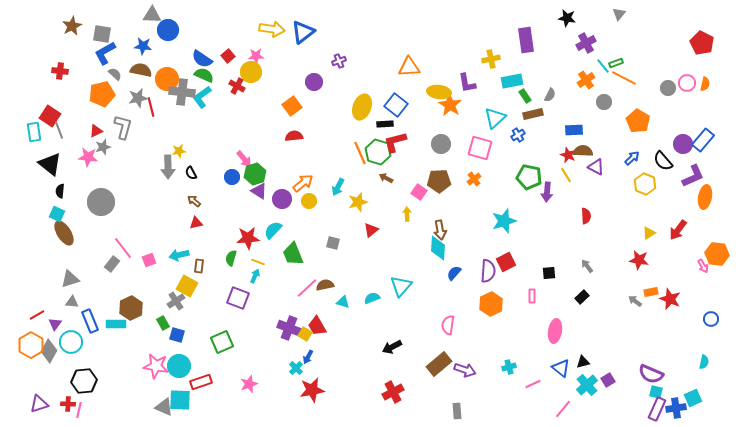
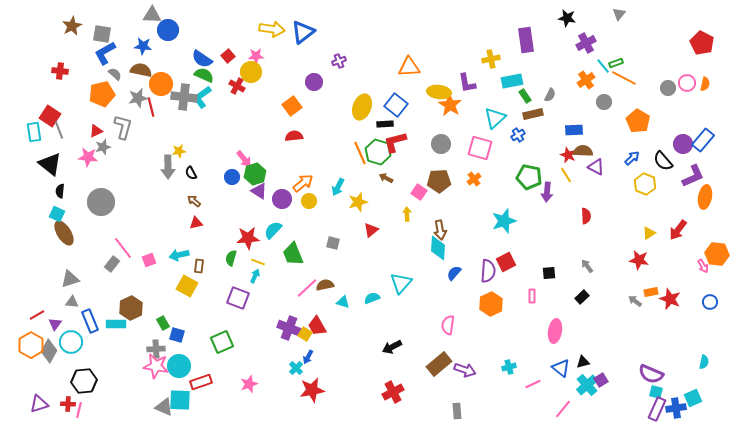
orange circle at (167, 79): moved 6 px left, 5 px down
gray cross at (182, 92): moved 2 px right, 5 px down
cyan triangle at (401, 286): moved 3 px up
gray cross at (176, 301): moved 20 px left, 48 px down; rotated 30 degrees clockwise
blue circle at (711, 319): moved 1 px left, 17 px up
purple square at (608, 380): moved 7 px left
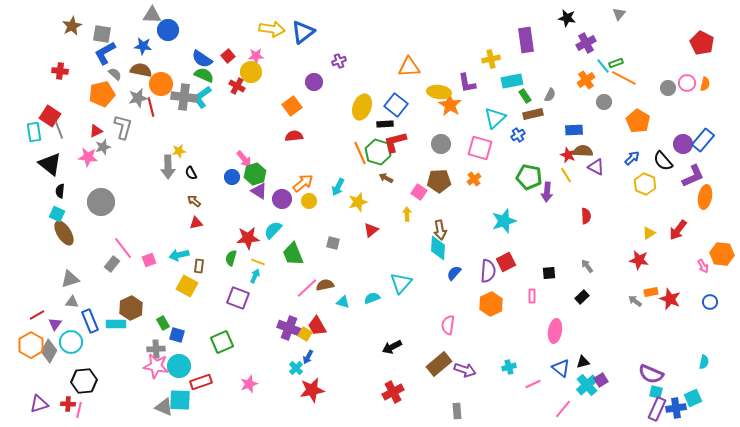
orange hexagon at (717, 254): moved 5 px right
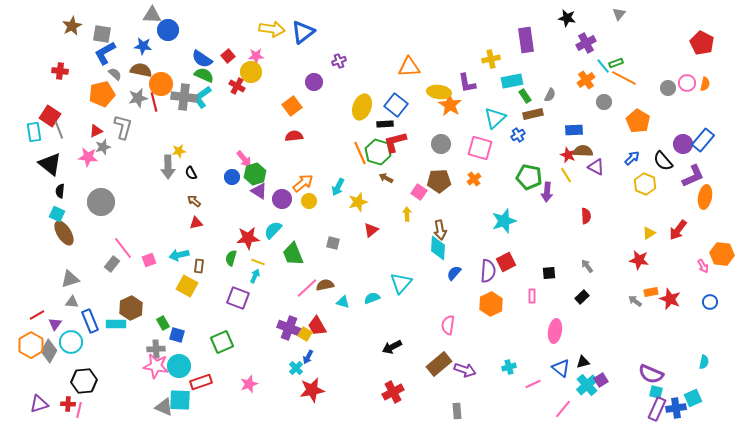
red line at (151, 107): moved 3 px right, 5 px up
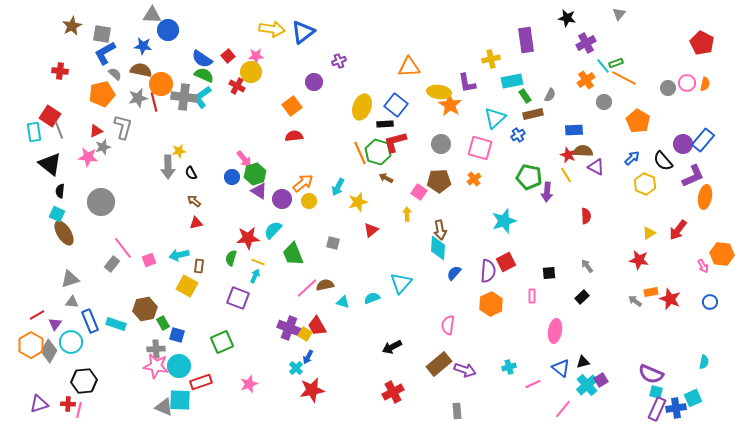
brown hexagon at (131, 308): moved 14 px right, 1 px down; rotated 15 degrees clockwise
cyan rectangle at (116, 324): rotated 18 degrees clockwise
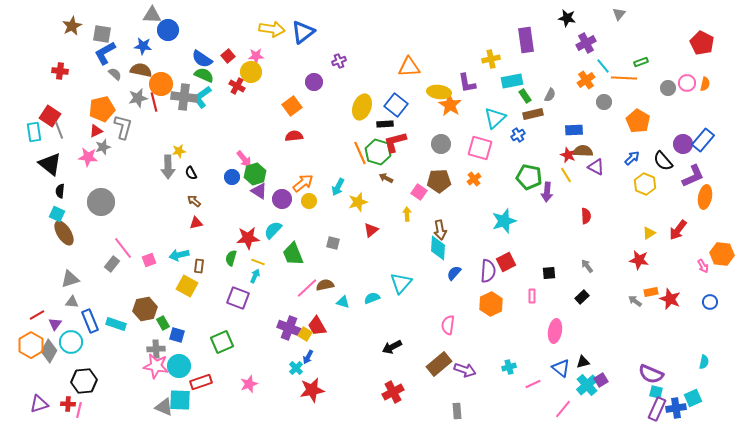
green rectangle at (616, 63): moved 25 px right, 1 px up
orange line at (624, 78): rotated 25 degrees counterclockwise
orange pentagon at (102, 94): moved 15 px down
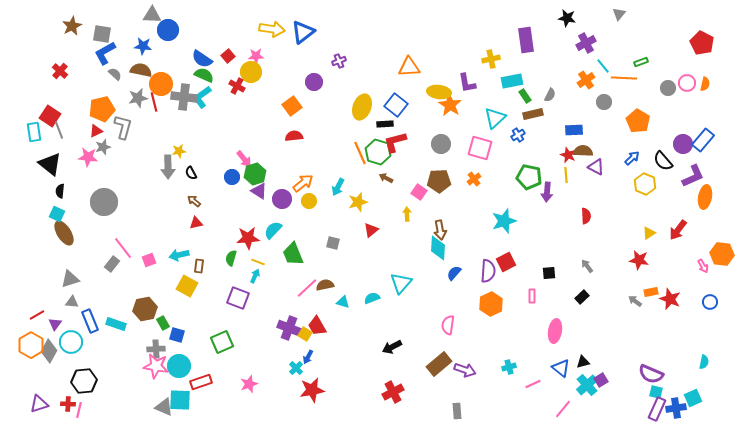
red cross at (60, 71): rotated 35 degrees clockwise
yellow line at (566, 175): rotated 28 degrees clockwise
gray circle at (101, 202): moved 3 px right
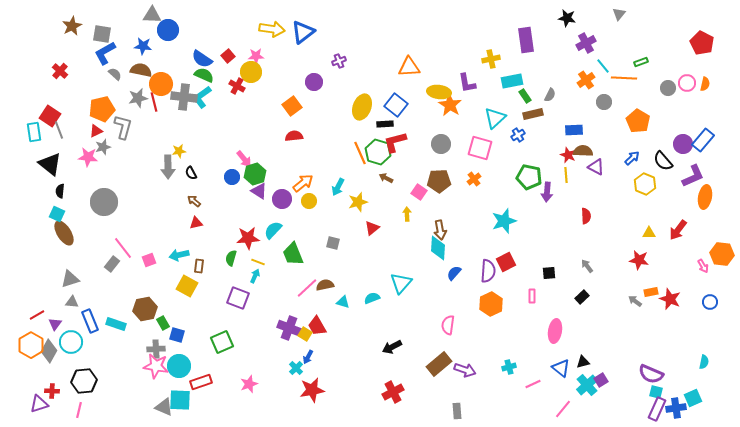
red triangle at (371, 230): moved 1 px right, 2 px up
yellow triangle at (649, 233): rotated 32 degrees clockwise
red cross at (68, 404): moved 16 px left, 13 px up
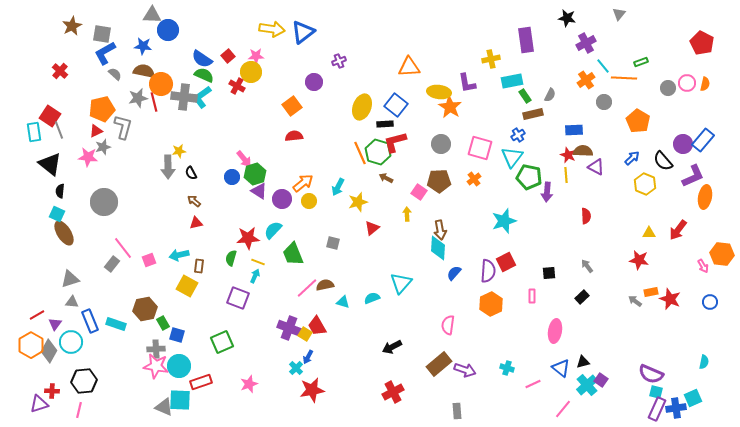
brown semicircle at (141, 70): moved 3 px right, 1 px down
orange star at (450, 105): moved 2 px down
cyan triangle at (495, 118): moved 17 px right, 39 px down; rotated 10 degrees counterclockwise
cyan cross at (509, 367): moved 2 px left, 1 px down; rotated 32 degrees clockwise
purple square at (601, 380): rotated 24 degrees counterclockwise
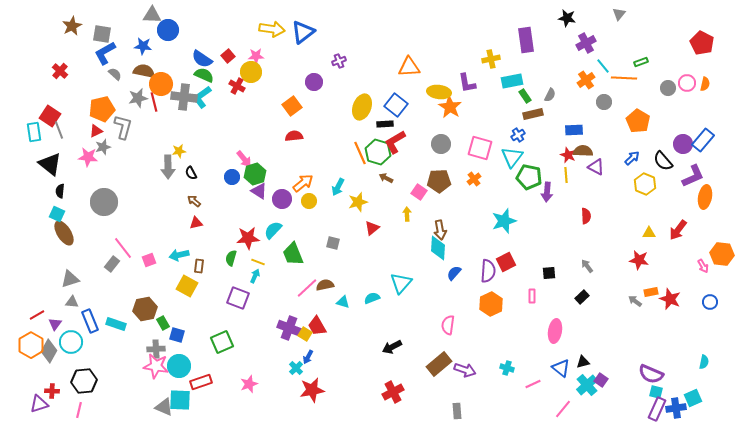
red L-shape at (395, 142): rotated 15 degrees counterclockwise
